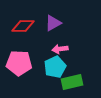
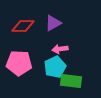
green rectangle: moved 1 px left, 1 px up; rotated 20 degrees clockwise
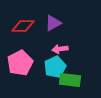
pink pentagon: moved 1 px right; rotated 30 degrees counterclockwise
green rectangle: moved 1 px left, 1 px up
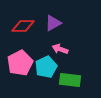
pink arrow: rotated 28 degrees clockwise
cyan pentagon: moved 9 px left
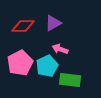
cyan pentagon: moved 1 px right, 1 px up
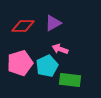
pink pentagon: rotated 10 degrees clockwise
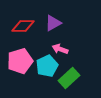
pink pentagon: moved 2 px up
green rectangle: moved 1 px left, 2 px up; rotated 50 degrees counterclockwise
